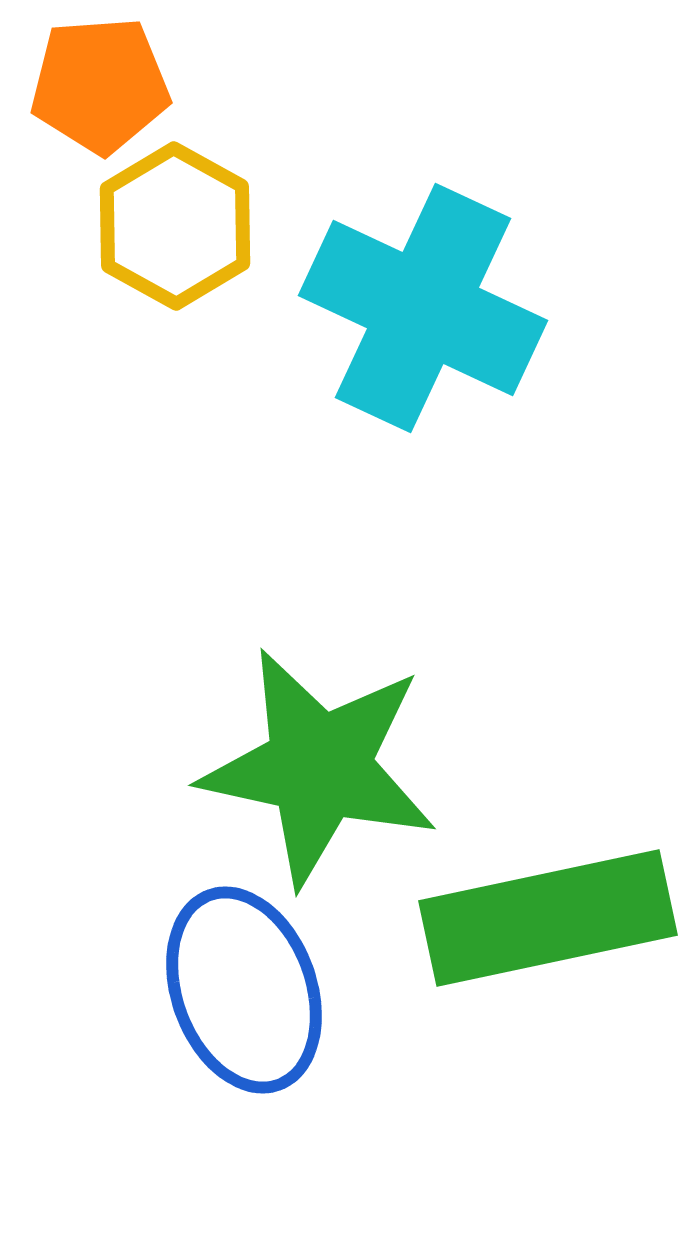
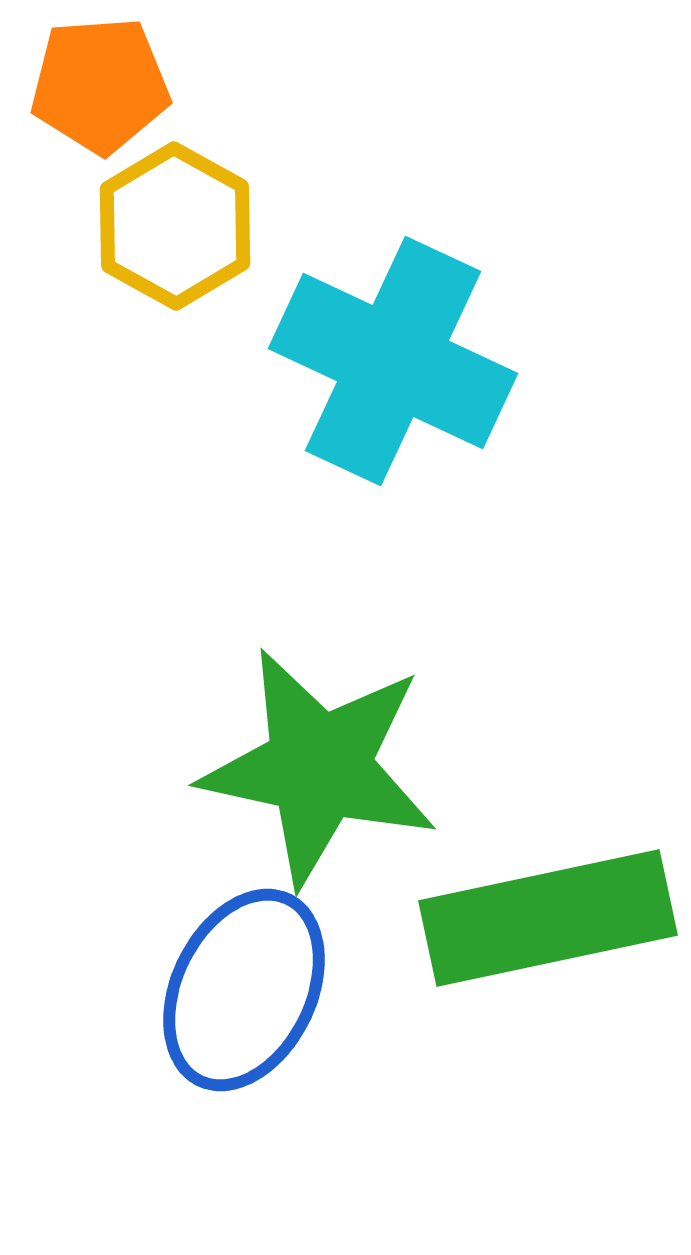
cyan cross: moved 30 px left, 53 px down
blue ellipse: rotated 46 degrees clockwise
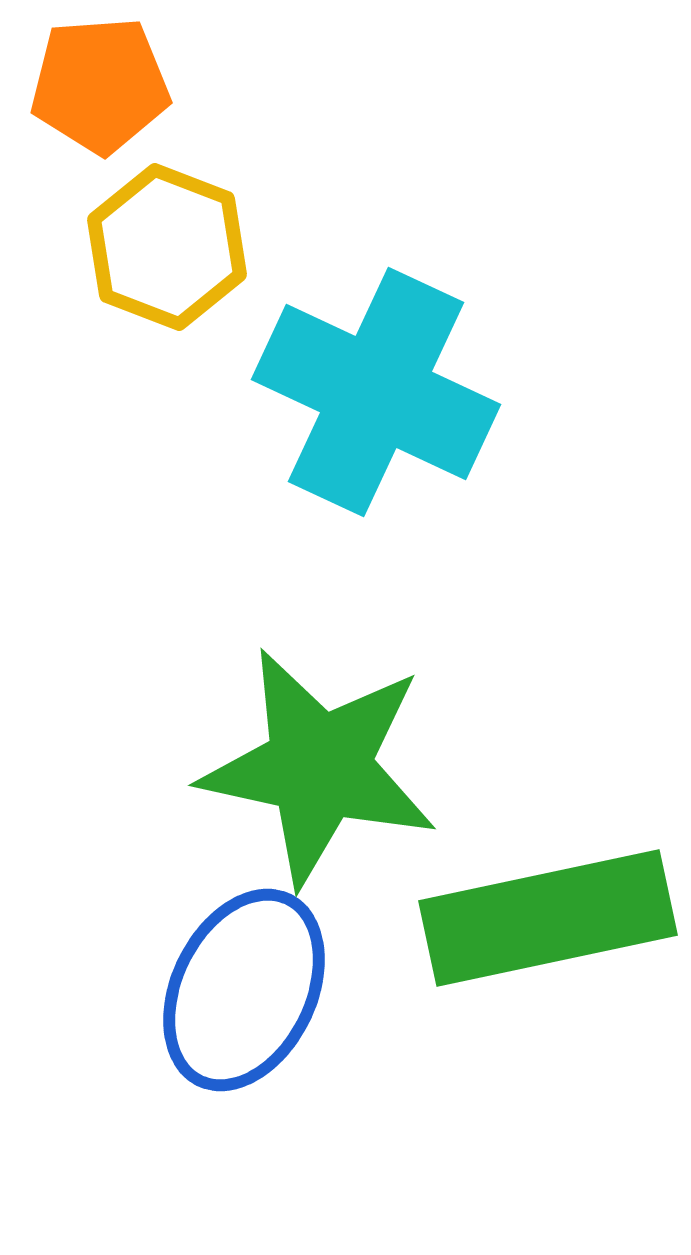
yellow hexagon: moved 8 px left, 21 px down; rotated 8 degrees counterclockwise
cyan cross: moved 17 px left, 31 px down
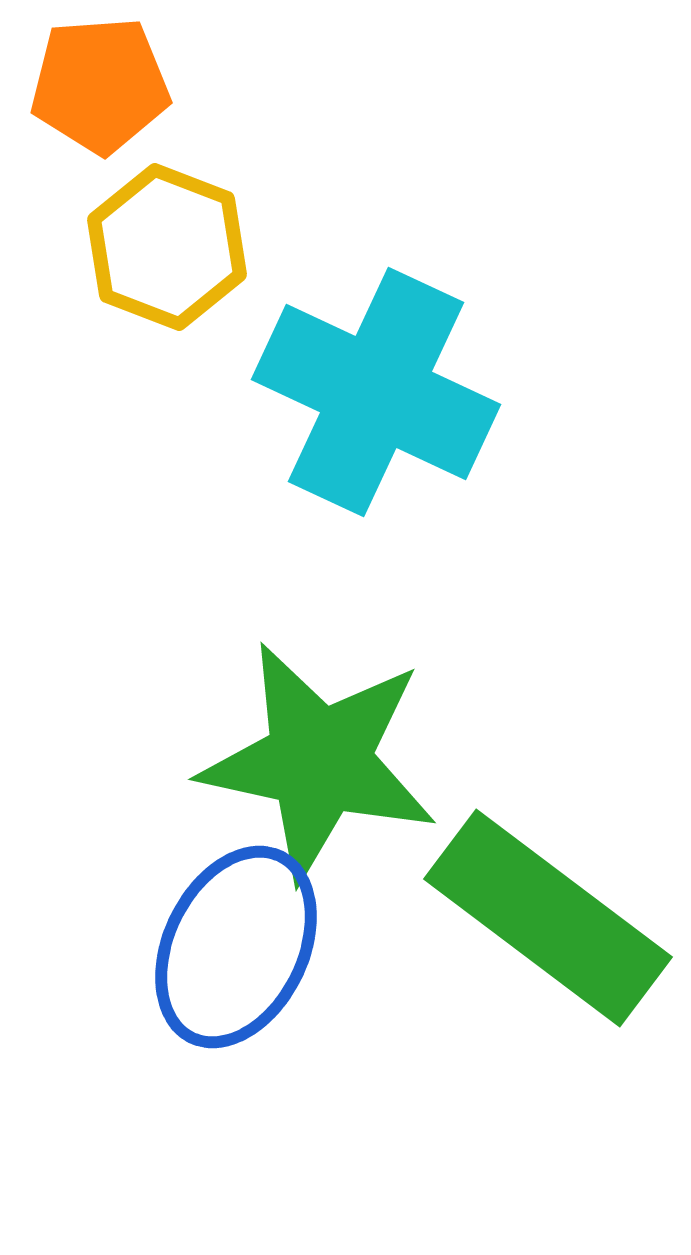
green star: moved 6 px up
green rectangle: rotated 49 degrees clockwise
blue ellipse: moved 8 px left, 43 px up
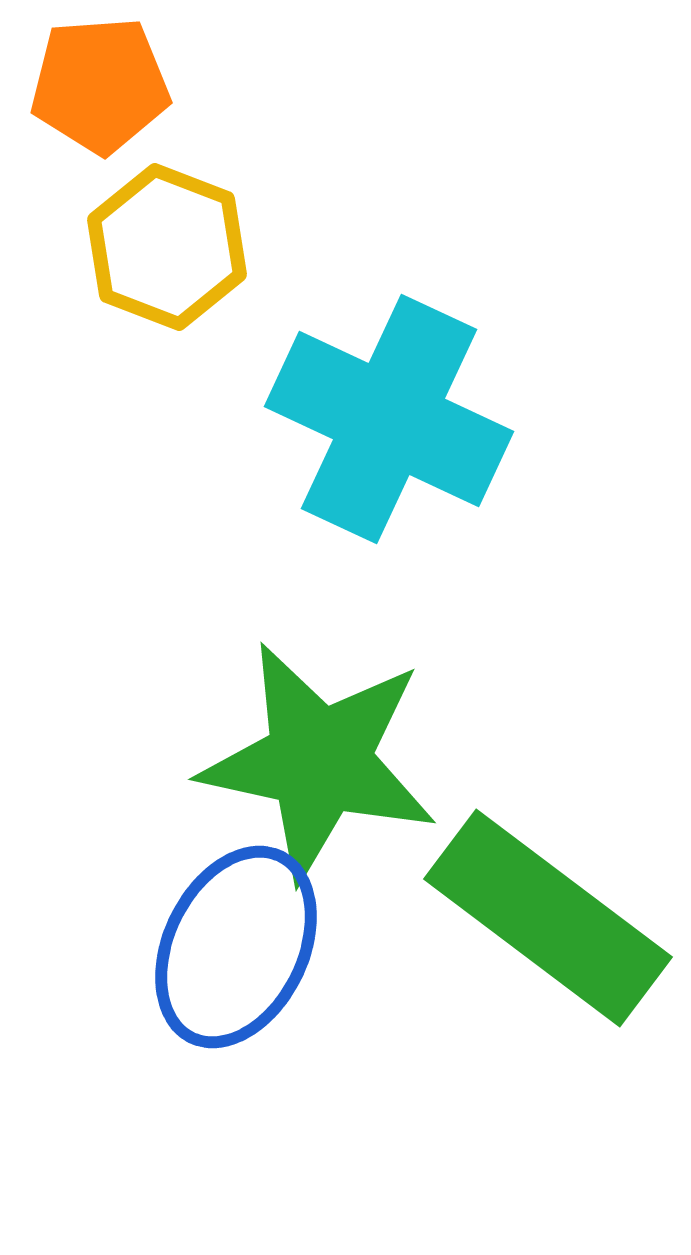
cyan cross: moved 13 px right, 27 px down
